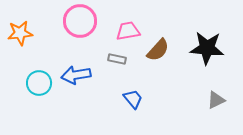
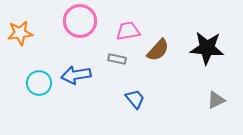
blue trapezoid: moved 2 px right
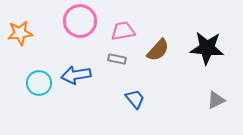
pink trapezoid: moved 5 px left
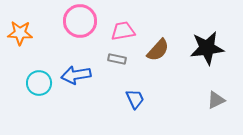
orange star: rotated 10 degrees clockwise
black star: rotated 12 degrees counterclockwise
blue trapezoid: rotated 15 degrees clockwise
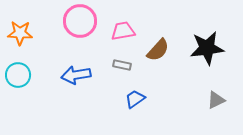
gray rectangle: moved 5 px right, 6 px down
cyan circle: moved 21 px left, 8 px up
blue trapezoid: rotated 100 degrees counterclockwise
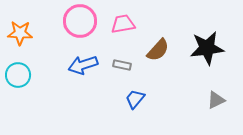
pink trapezoid: moved 7 px up
blue arrow: moved 7 px right, 10 px up; rotated 8 degrees counterclockwise
blue trapezoid: rotated 15 degrees counterclockwise
